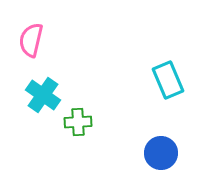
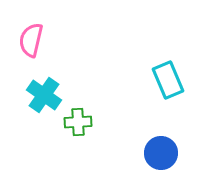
cyan cross: moved 1 px right
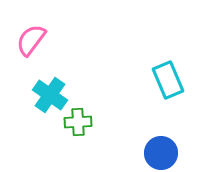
pink semicircle: rotated 24 degrees clockwise
cyan cross: moved 6 px right
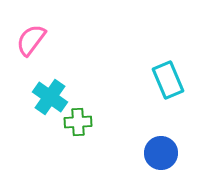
cyan cross: moved 2 px down
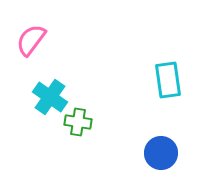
cyan rectangle: rotated 15 degrees clockwise
green cross: rotated 12 degrees clockwise
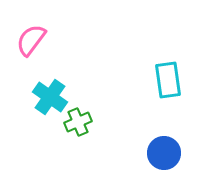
green cross: rotated 32 degrees counterclockwise
blue circle: moved 3 px right
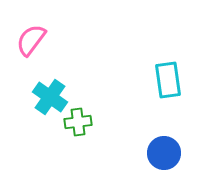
green cross: rotated 16 degrees clockwise
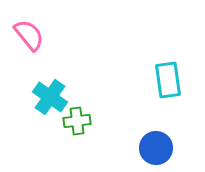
pink semicircle: moved 2 px left, 5 px up; rotated 104 degrees clockwise
green cross: moved 1 px left, 1 px up
blue circle: moved 8 px left, 5 px up
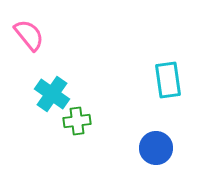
cyan cross: moved 2 px right, 3 px up
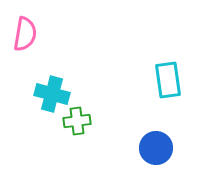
pink semicircle: moved 4 px left, 1 px up; rotated 48 degrees clockwise
cyan cross: rotated 20 degrees counterclockwise
